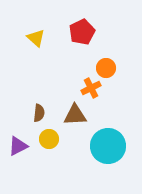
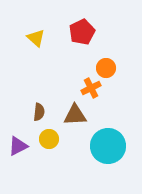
brown semicircle: moved 1 px up
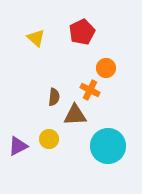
orange cross: moved 1 px left, 2 px down; rotated 36 degrees counterclockwise
brown semicircle: moved 15 px right, 15 px up
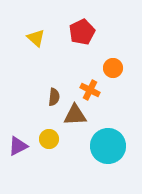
orange circle: moved 7 px right
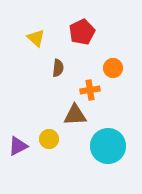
orange cross: rotated 36 degrees counterclockwise
brown semicircle: moved 4 px right, 29 px up
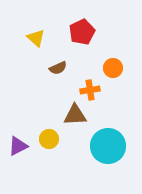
brown semicircle: rotated 60 degrees clockwise
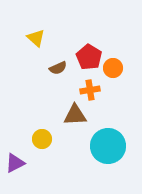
red pentagon: moved 7 px right, 25 px down; rotated 15 degrees counterclockwise
yellow circle: moved 7 px left
purple triangle: moved 3 px left, 17 px down
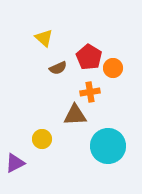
yellow triangle: moved 8 px right
orange cross: moved 2 px down
